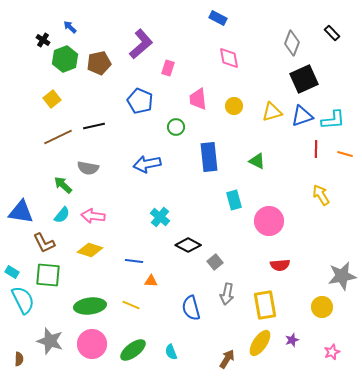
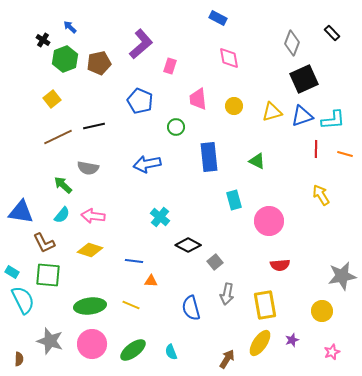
pink rectangle at (168, 68): moved 2 px right, 2 px up
yellow circle at (322, 307): moved 4 px down
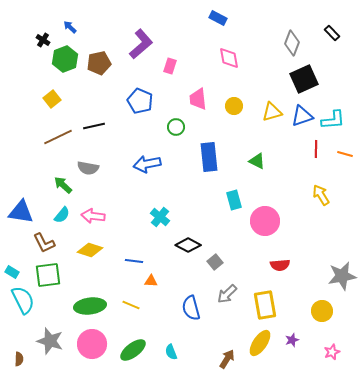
pink circle at (269, 221): moved 4 px left
green square at (48, 275): rotated 12 degrees counterclockwise
gray arrow at (227, 294): rotated 35 degrees clockwise
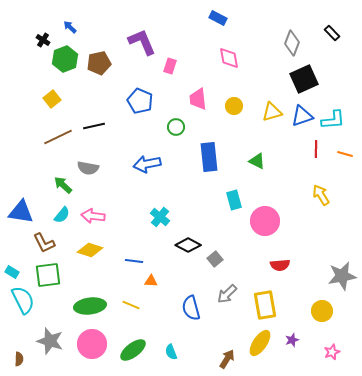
purple L-shape at (141, 44): moved 1 px right, 2 px up; rotated 72 degrees counterclockwise
gray square at (215, 262): moved 3 px up
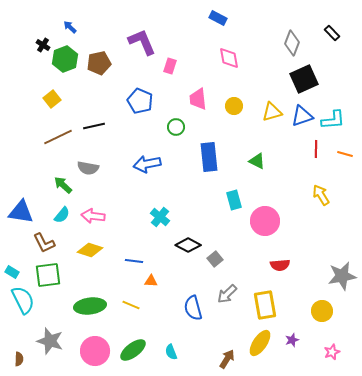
black cross at (43, 40): moved 5 px down
blue semicircle at (191, 308): moved 2 px right
pink circle at (92, 344): moved 3 px right, 7 px down
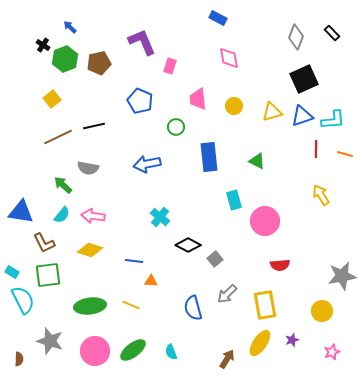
gray diamond at (292, 43): moved 4 px right, 6 px up
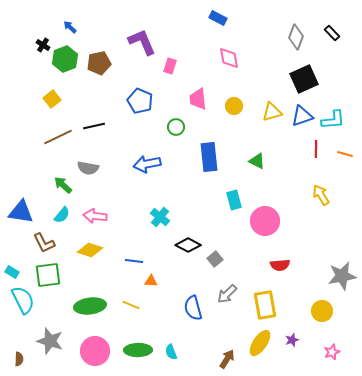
pink arrow at (93, 216): moved 2 px right
green ellipse at (133, 350): moved 5 px right; rotated 36 degrees clockwise
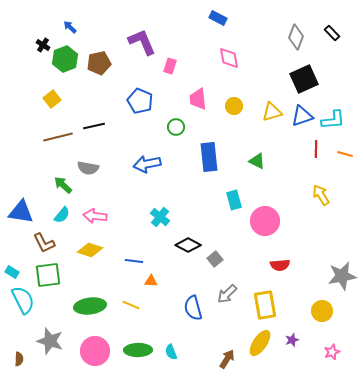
brown line at (58, 137): rotated 12 degrees clockwise
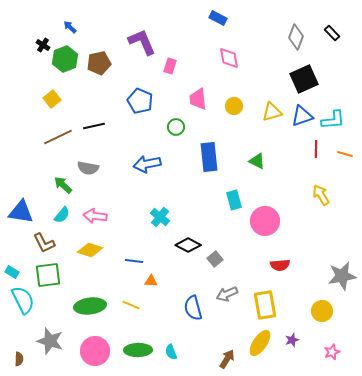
brown line at (58, 137): rotated 12 degrees counterclockwise
gray arrow at (227, 294): rotated 20 degrees clockwise
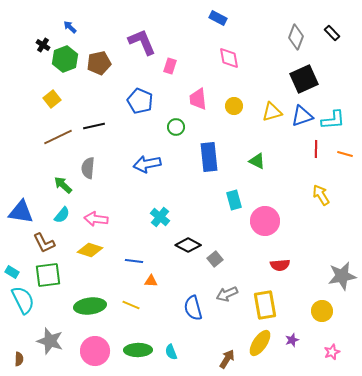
gray semicircle at (88, 168): rotated 85 degrees clockwise
pink arrow at (95, 216): moved 1 px right, 3 px down
